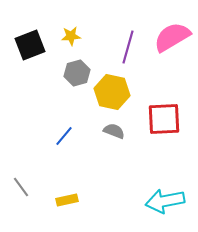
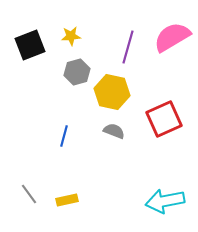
gray hexagon: moved 1 px up
red square: rotated 21 degrees counterclockwise
blue line: rotated 25 degrees counterclockwise
gray line: moved 8 px right, 7 px down
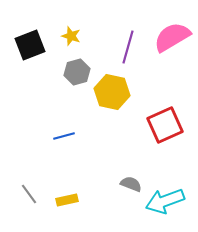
yellow star: rotated 24 degrees clockwise
red square: moved 1 px right, 6 px down
gray semicircle: moved 17 px right, 53 px down
blue line: rotated 60 degrees clockwise
cyan arrow: rotated 9 degrees counterclockwise
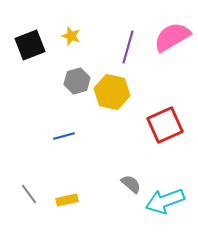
gray hexagon: moved 9 px down
gray semicircle: rotated 20 degrees clockwise
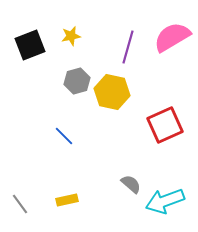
yellow star: rotated 30 degrees counterclockwise
blue line: rotated 60 degrees clockwise
gray line: moved 9 px left, 10 px down
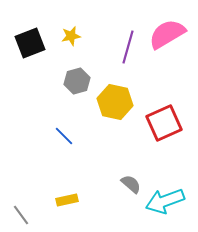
pink semicircle: moved 5 px left, 3 px up
black square: moved 2 px up
yellow hexagon: moved 3 px right, 10 px down
red square: moved 1 px left, 2 px up
gray line: moved 1 px right, 11 px down
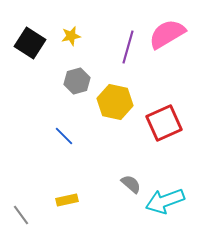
black square: rotated 36 degrees counterclockwise
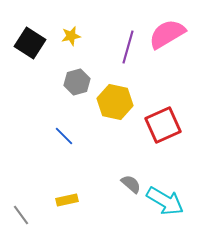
gray hexagon: moved 1 px down
red square: moved 1 px left, 2 px down
cyan arrow: rotated 129 degrees counterclockwise
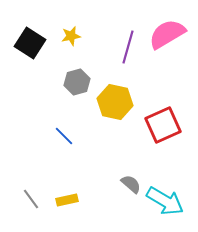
gray line: moved 10 px right, 16 px up
